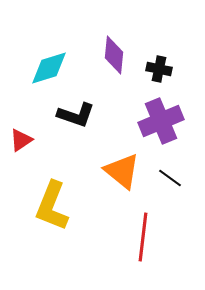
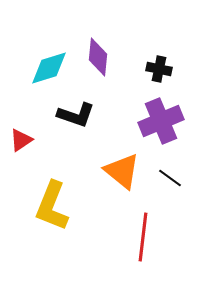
purple diamond: moved 16 px left, 2 px down
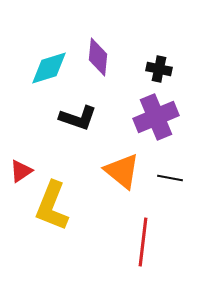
black L-shape: moved 2 px right, 3 px down
purple cross: moved 5 px left, 4 px up
red triangle: moved 31 px down
black line: rotated 25 degrees counterclockwise
red line: moved 5 px down
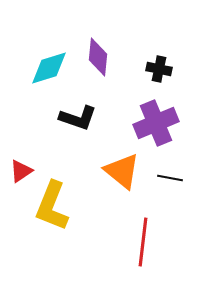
purple cross: moved 6 px down
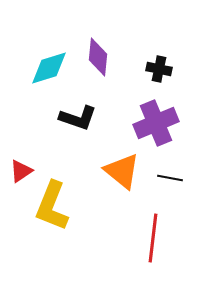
red line: moved 10 px right, 4 px up
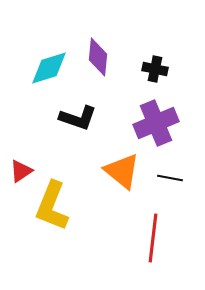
black cross: moved 4 px left
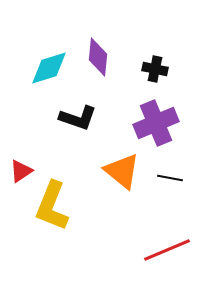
red line: moved 14 px right, 12 px down; rotated 60 degrees clockwise
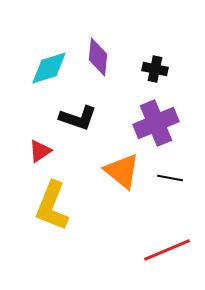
red triangle: moved 19 px right, 20 px up
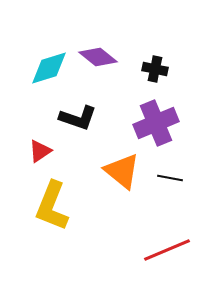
purple diamond: rotated 57 degrees counterclockwise
